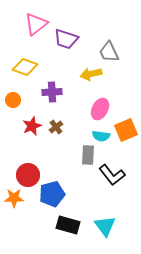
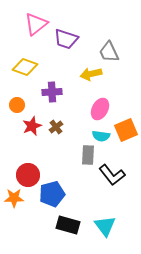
orange circle: moved 4 px right, 5 px down
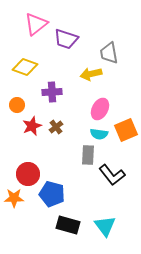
gray trapezoid: moved 1 px down; rotated 15 degrees clockwise
cyan semicircle: moved 2 px left, 2 px up
red circle: moved 1 px up
blue pentagon: rotated 30 degrees clockwise
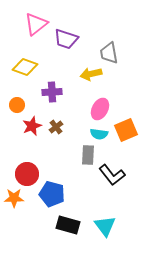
red circle: moved 1 px left
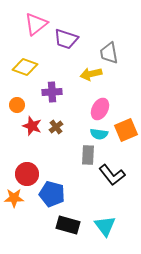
red star: rotated 30 degrees counterclockwise
